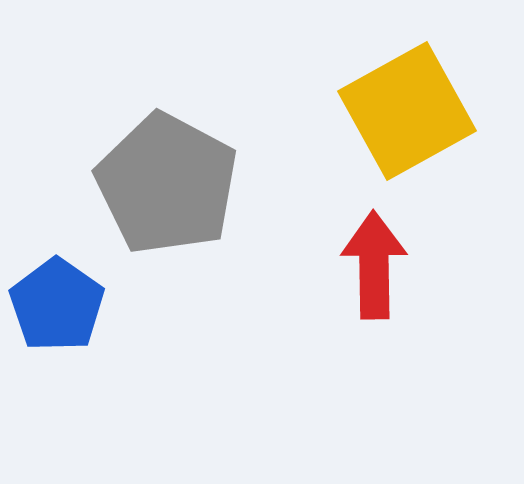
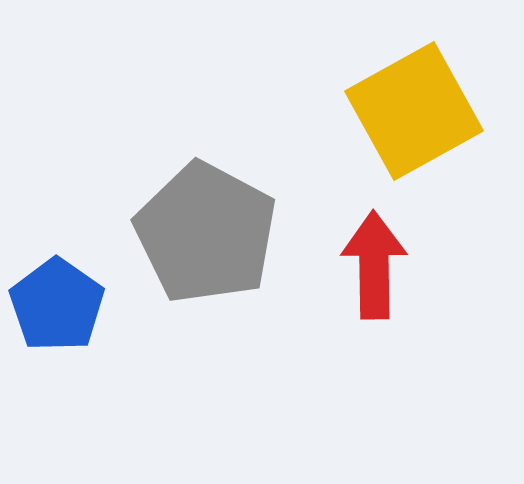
yellow square: moved 7 px right
gray pentagon: moved 39 px right, 49 px down
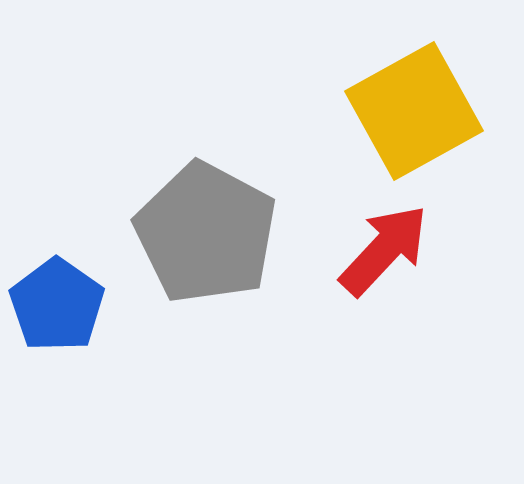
red arrow: moved 10 px right, 15 px up; rotated 44 degrees clockwise
